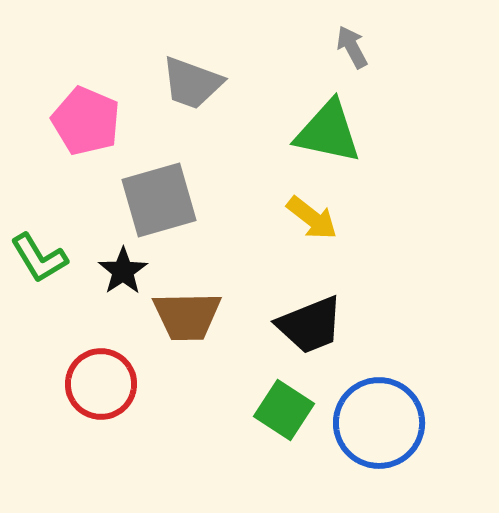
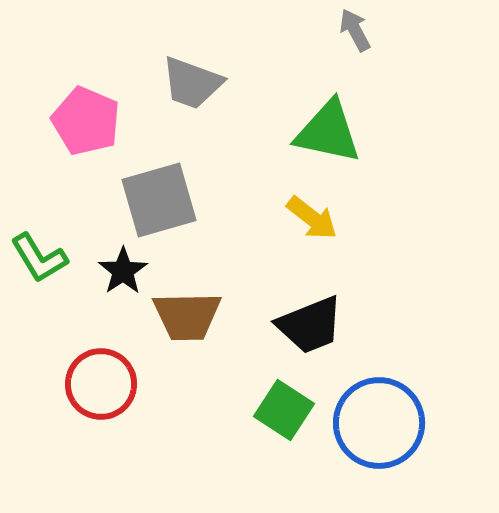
gray arrow: moved 3 px right, 17 px up
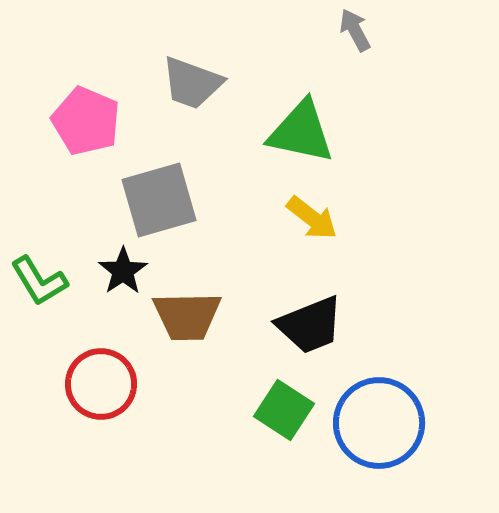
green triangle: moved 27 px left
green L-shape: moved 23 px down
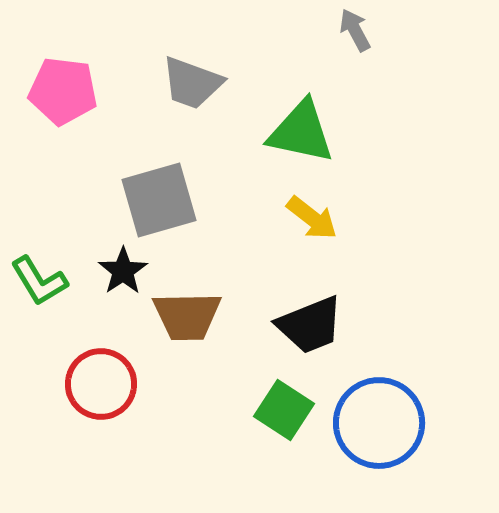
pink pentagon: moved 23 px left, 30 px up; rotated 16 degrees counterclockwise
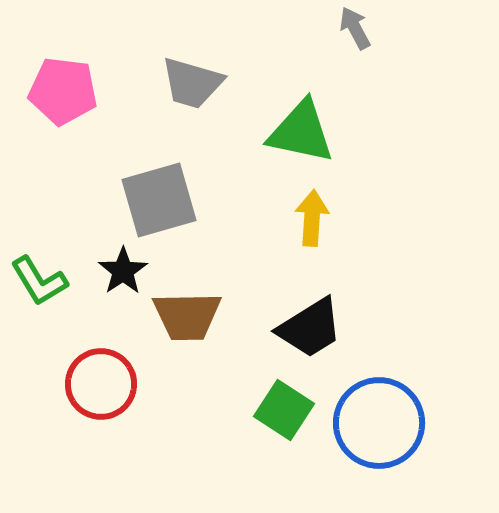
gray arrow: moved 2 px up
gray trapezoid: rotated 4 degrees counterclockwise
yellow arrow: rotated 124 degrees counterclockwise
black trapezoid: moved 3 px down; rotated 10 degrees counterclockwise
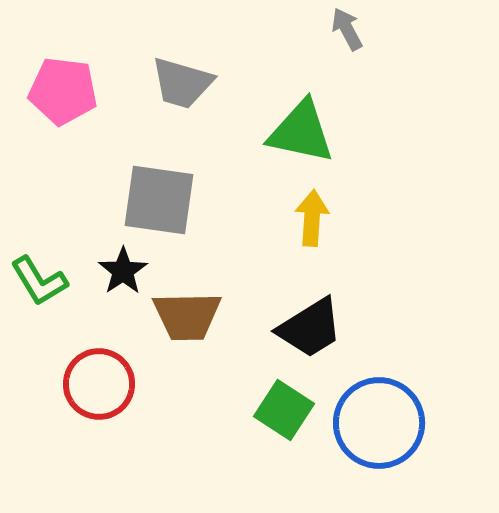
gray arrow: moved 8 px left, 1 px down
gray trapezoid: moved 10 px left
gray square: rotated 24 degrees clockwise
red circle: moved 2 px left
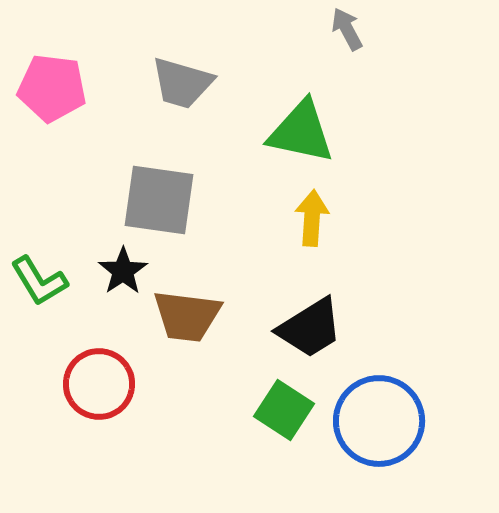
pink pentagon: moved 11 px left, 3 px up
brown trapezoid: rotated 8 degrees clockwise
blue circle: moved 2 px up
